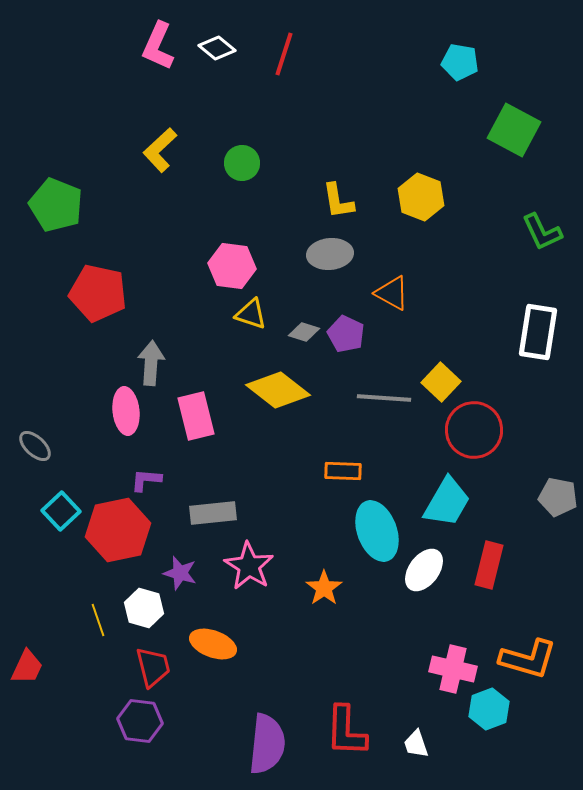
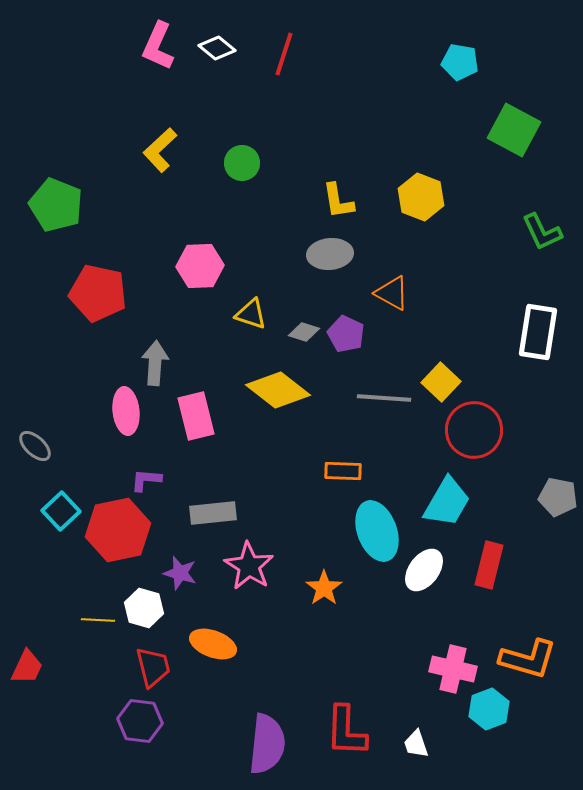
pink hexagon at (232, 266): moved 32 px left; rotated 9 degrees counterclockwise
gray arrow at (151, 363): moved 4 px right
yellow line at (98, 620): rotated 68 degrees counterclockwise
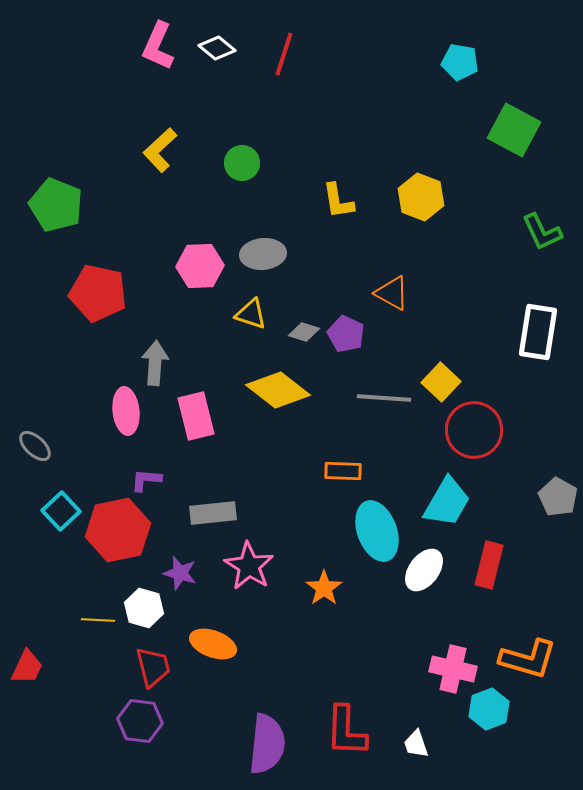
gray ellipse at (330, 254): moved 67 px left
gray pentagon at (558, 497): rotated 18 degrees clockwise
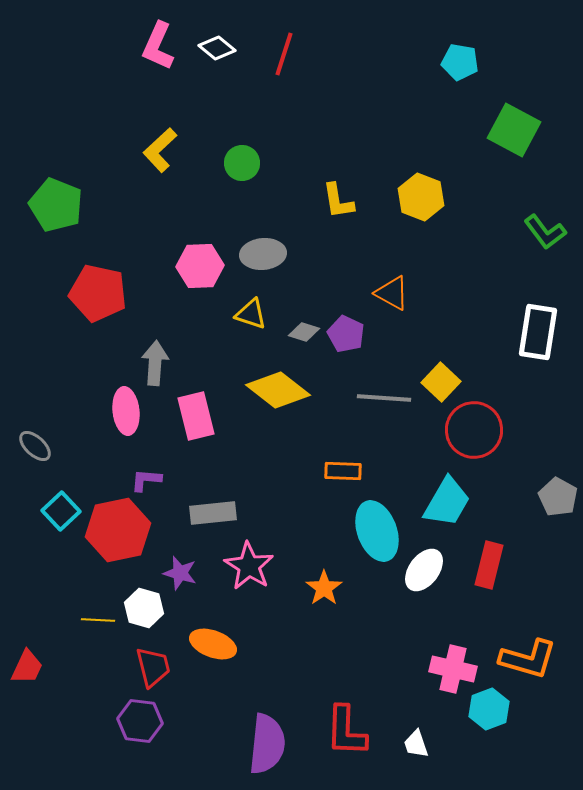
green L-shape at (542, 232): moved 3 px right; rotated 12 degrees counterclockwise
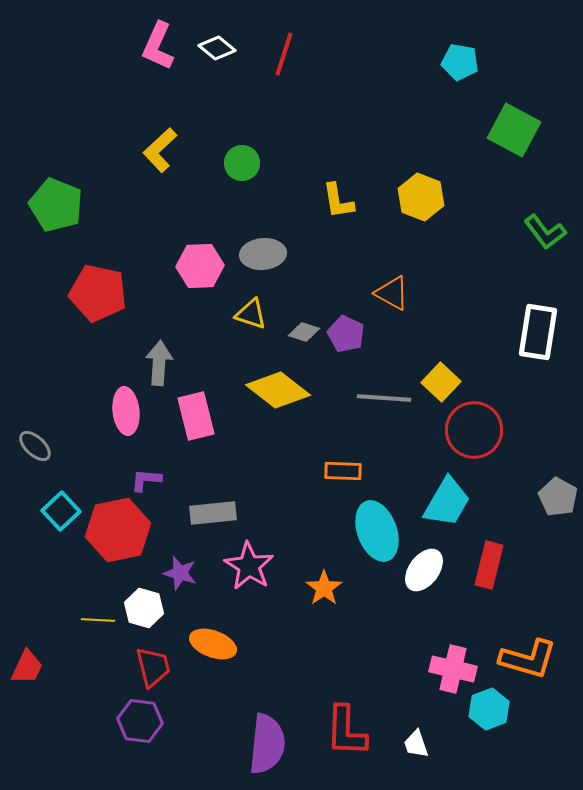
gray arrow at (155, 363): moved 4 px right
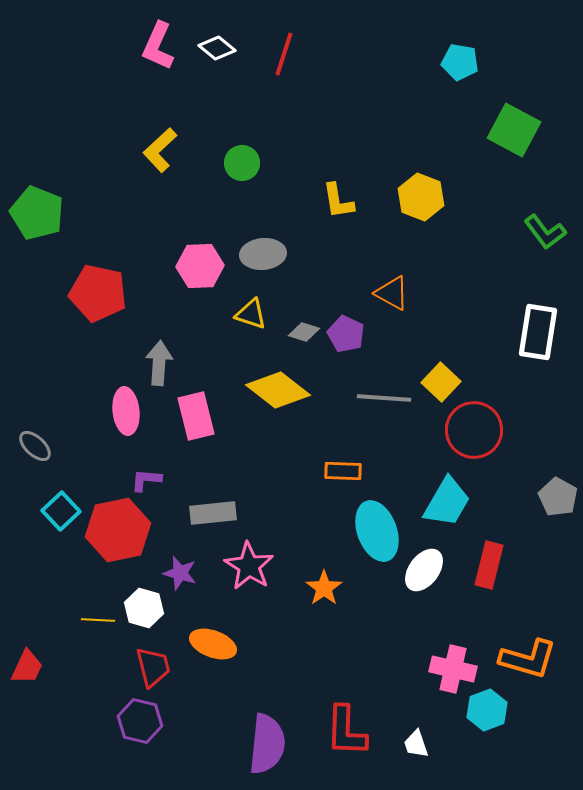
green pentagon at (56, 205): moved 19 px left, 8 px down
cyan hexagon at (489, 709): moved 2 px left, 1 px down
purple hexagon at (140, 721): rotated 6 degrees clockwise
